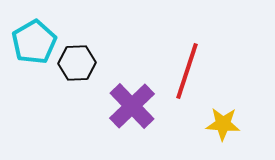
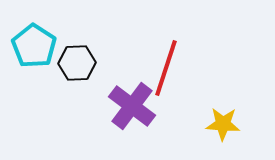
cyan pentagon: moved 4 px down; rotated 9 degrees counterclockwise
red line: moved 21 px left, 3 px up
purple cross: rotated 9 degrees counterclockwise
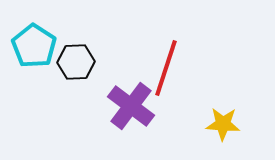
black hexagon: moved 1 px left, 1 px up
purple cross: moved 1 px left
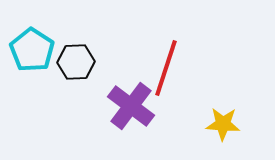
cyan pentagon: moved 2 px left, 4 px down
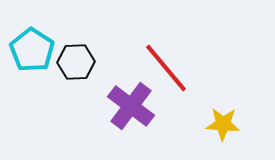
red line: rotated 58 degrees counterclockwise
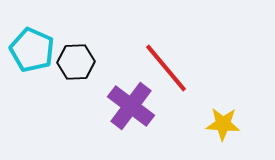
cyan pentagon: rotated 9 degrees counterclockwise
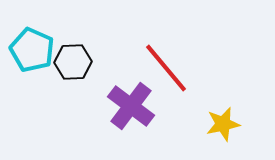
black hexagon: moved 3 px left
yellow star: rotated 16 degrees counterclockwise
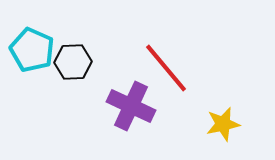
purple cross: rotated 12 degrees counterclockwise
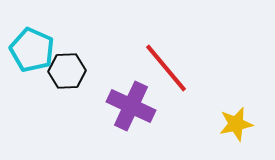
black hexagon: moved 6 px left, 9 px down
yellow star: moved 13 px right
